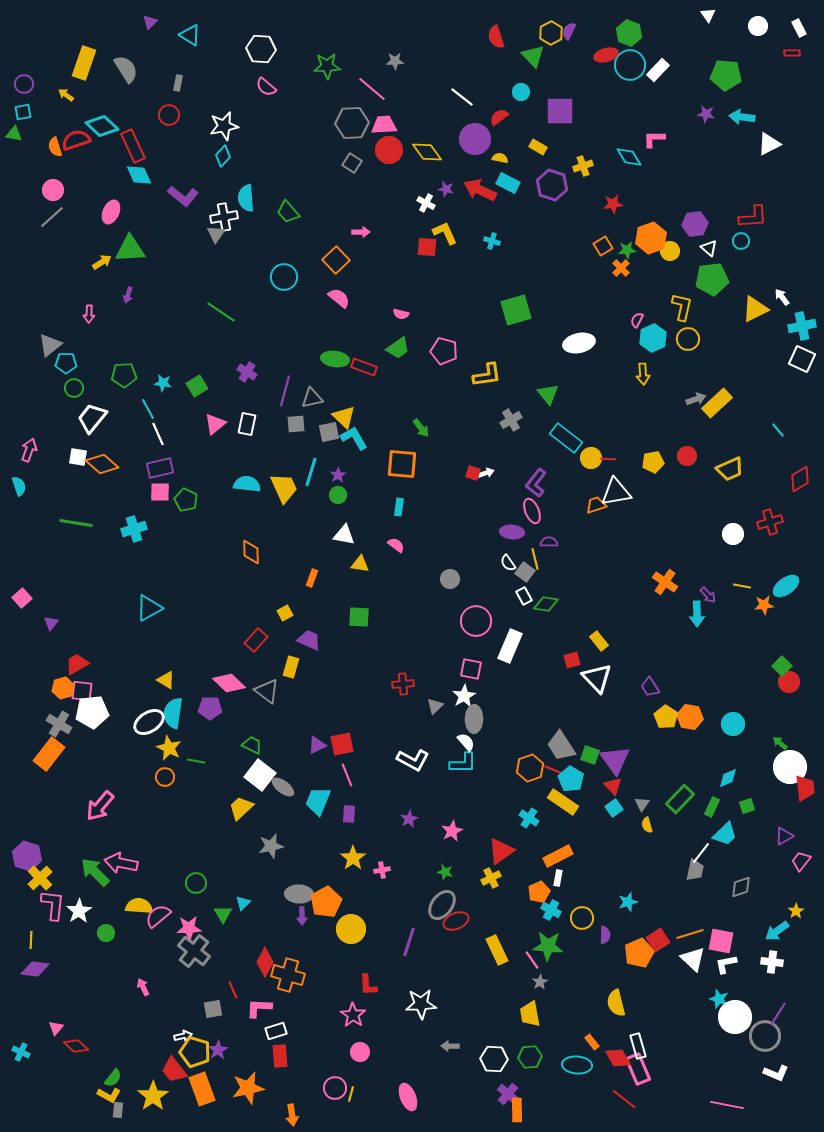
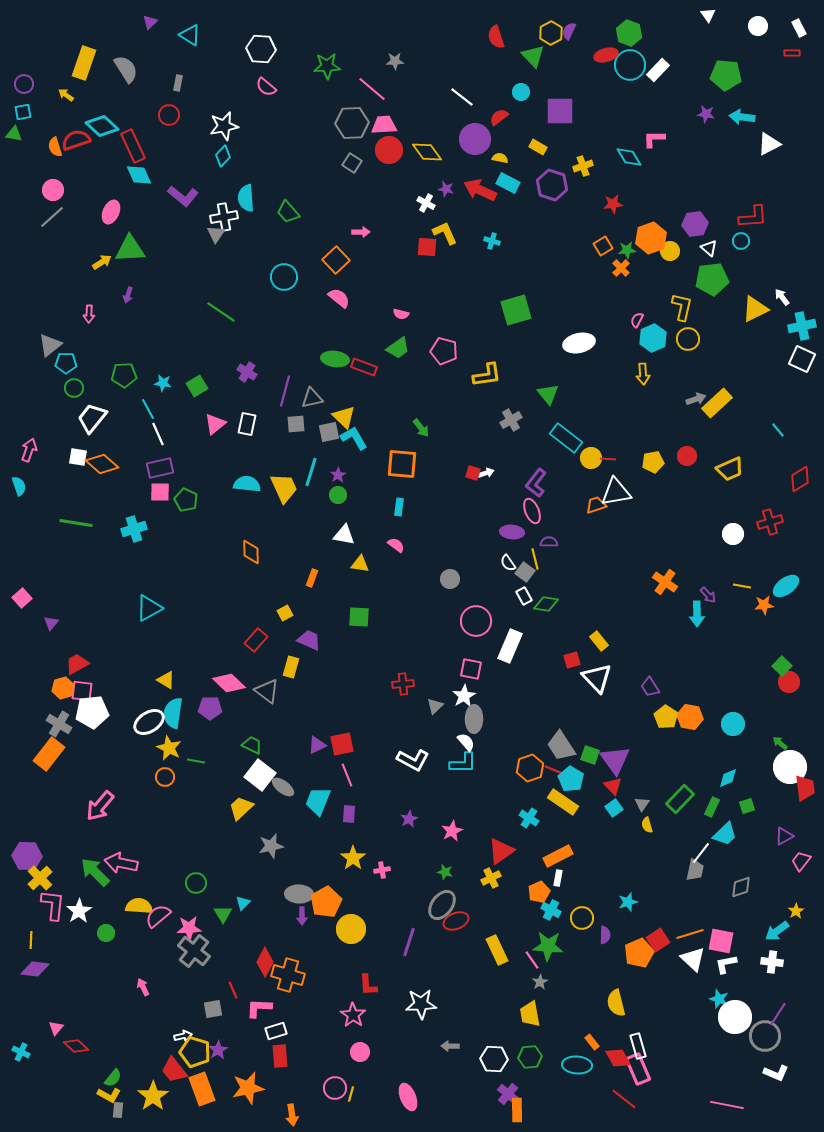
purple hexagon at (27, 856): rotated 16 degrees counterclockwise
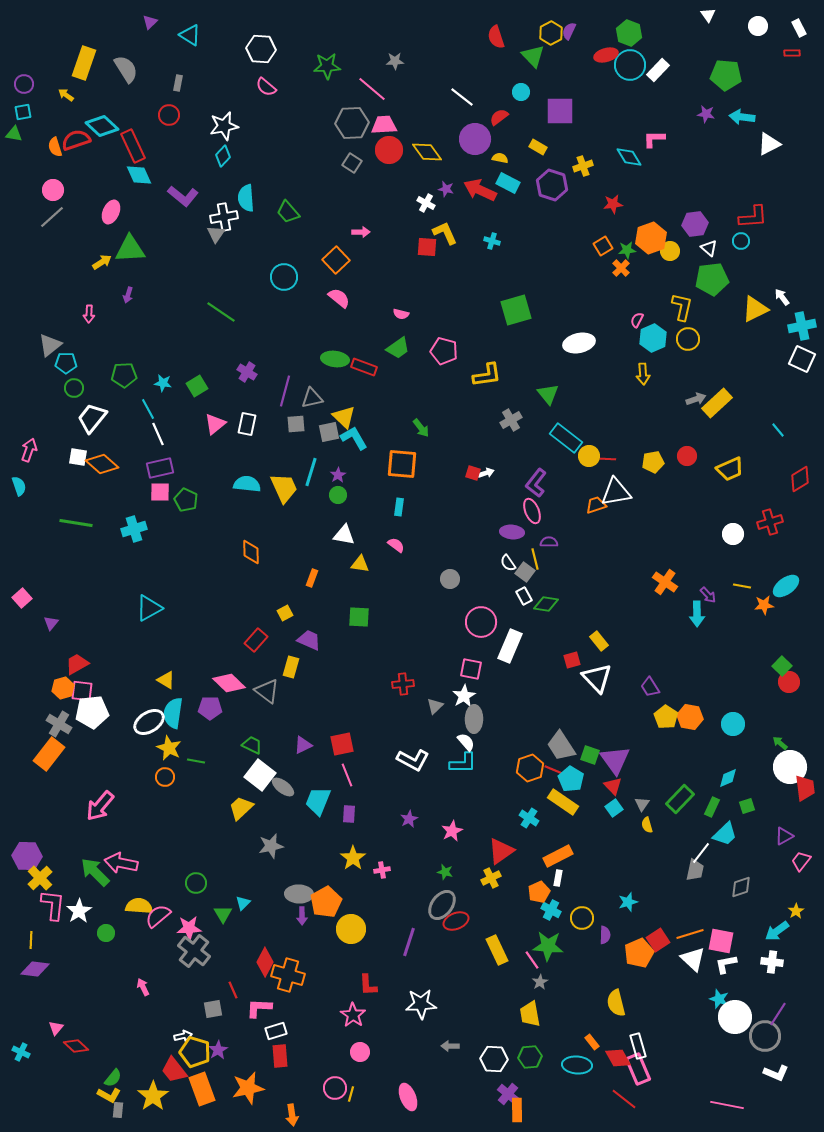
yellow circle at (591, 458): moved 2 px left, 2 px up
pink circle at (476, 621): moved 5 px right, 1 px down
purple triangle at (317, 745): moved 14 px left
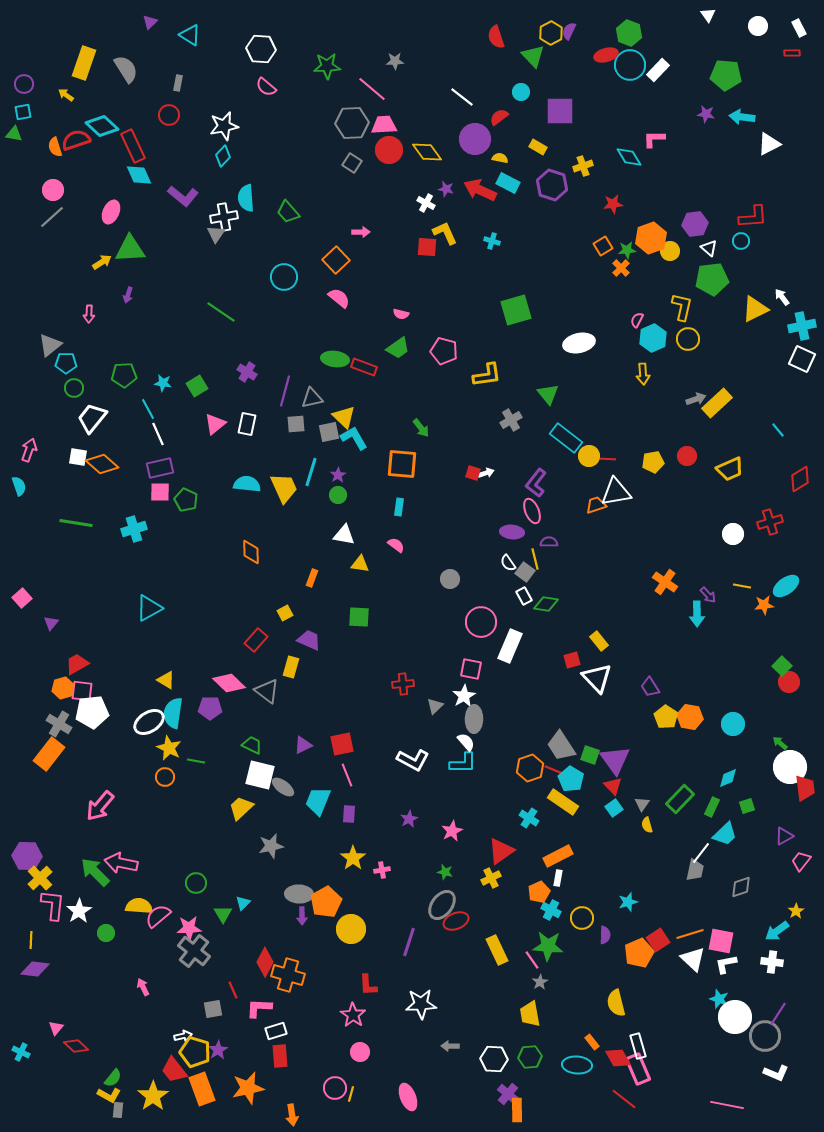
white square at (260, 775): rotated 24 degrees counterclockwise
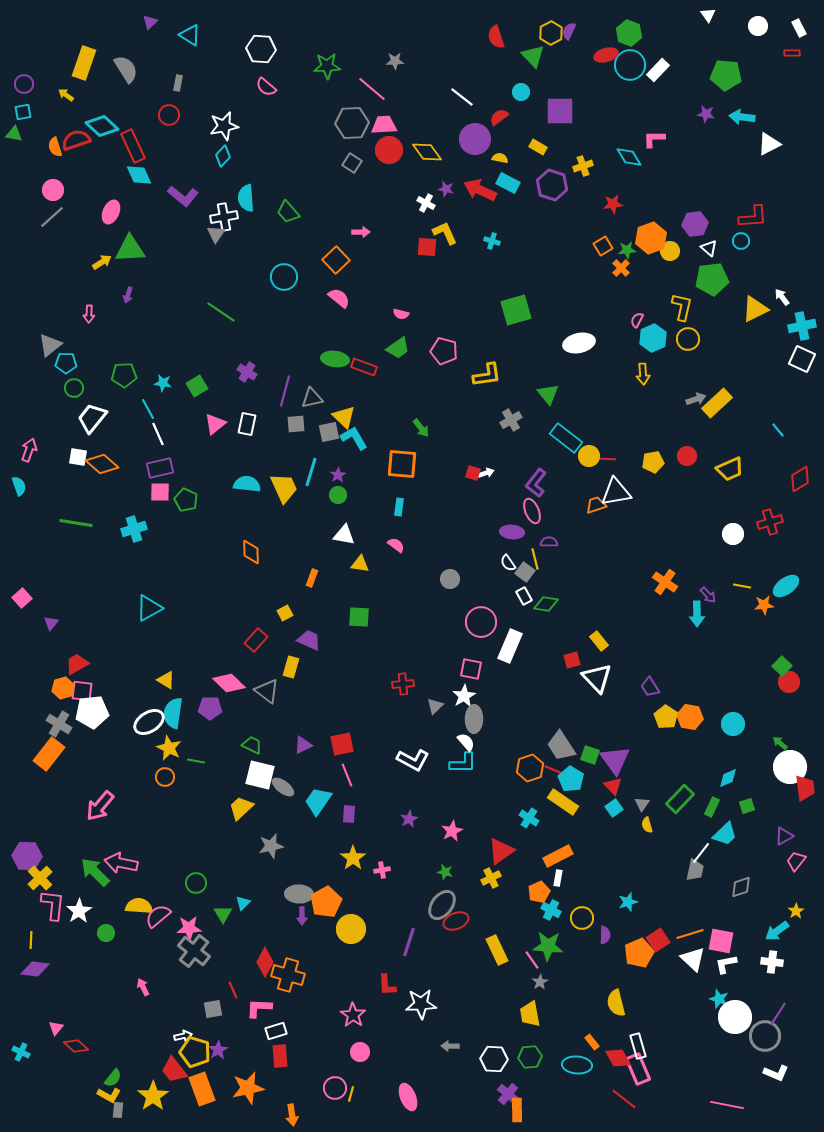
cyan trapezoid at (318, 801): rotated 12 degrees clockwise
pink trapezoid at (801, 861): moved 5 px left
red L-shape at (368, 985): moved 19 px right
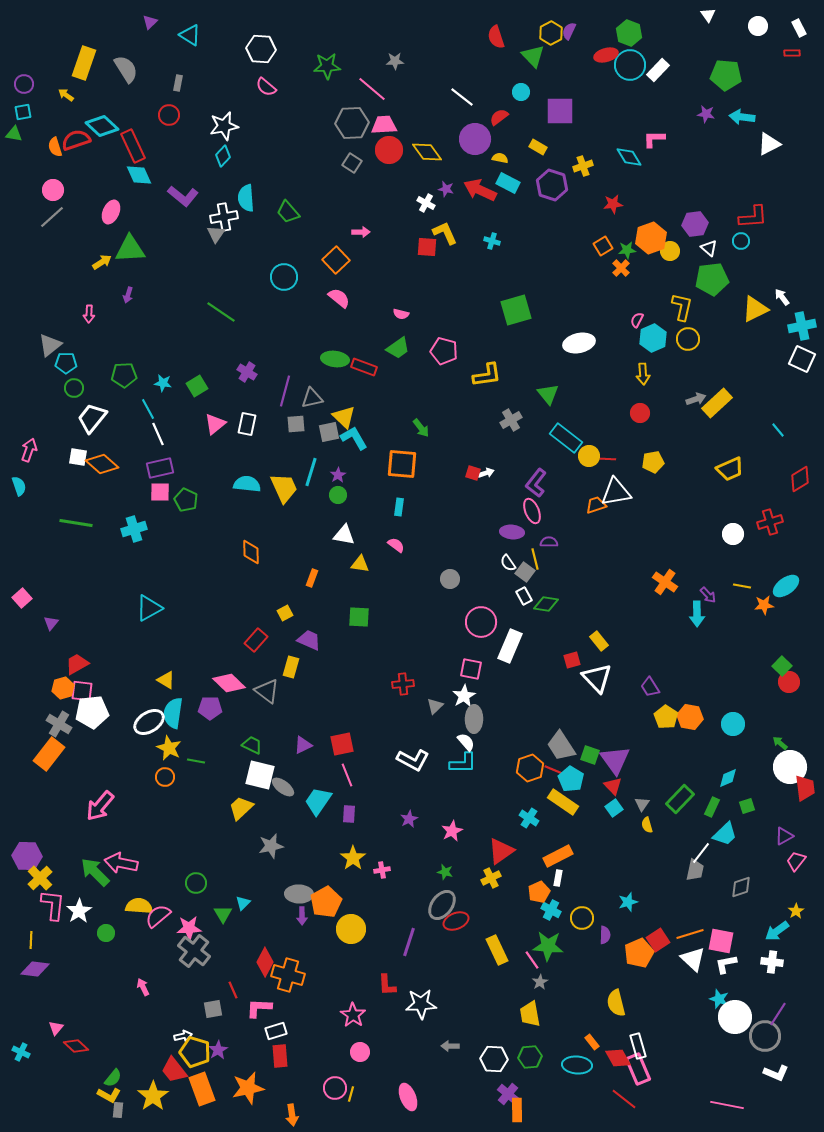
red circle at (687, 456): moved 47 px left, 43 px up
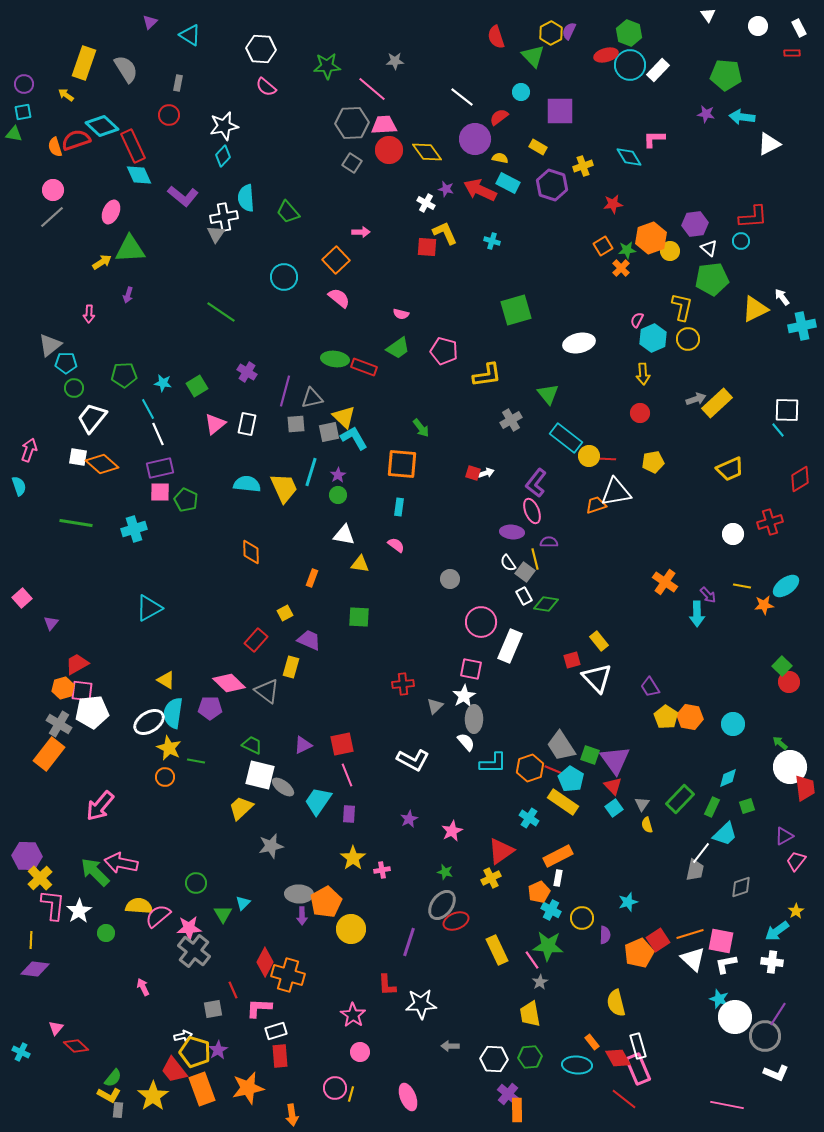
white square at (802, 359): moved 15 px left, 51 px down; rotated 24 degrees counterclockwise
cyan L-shape at (463, 763): moved 30 px right
